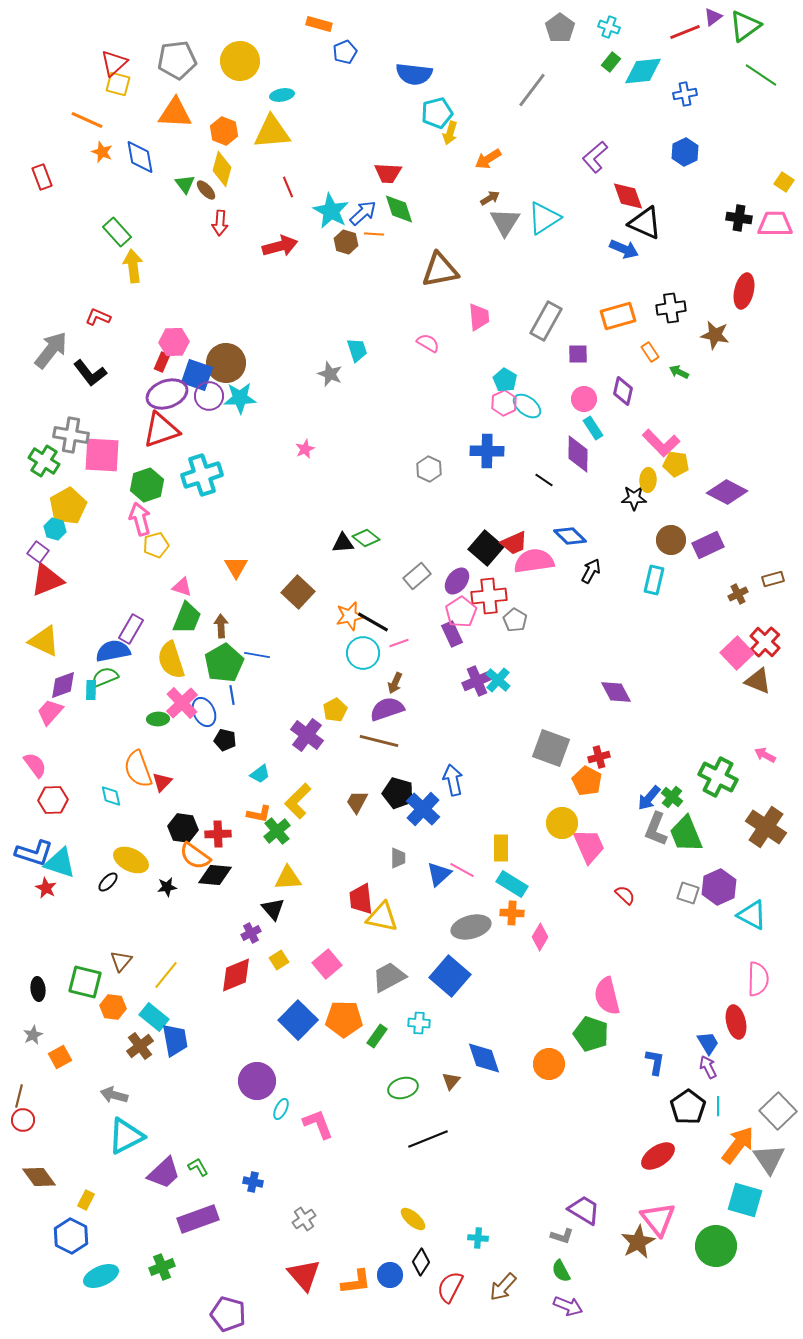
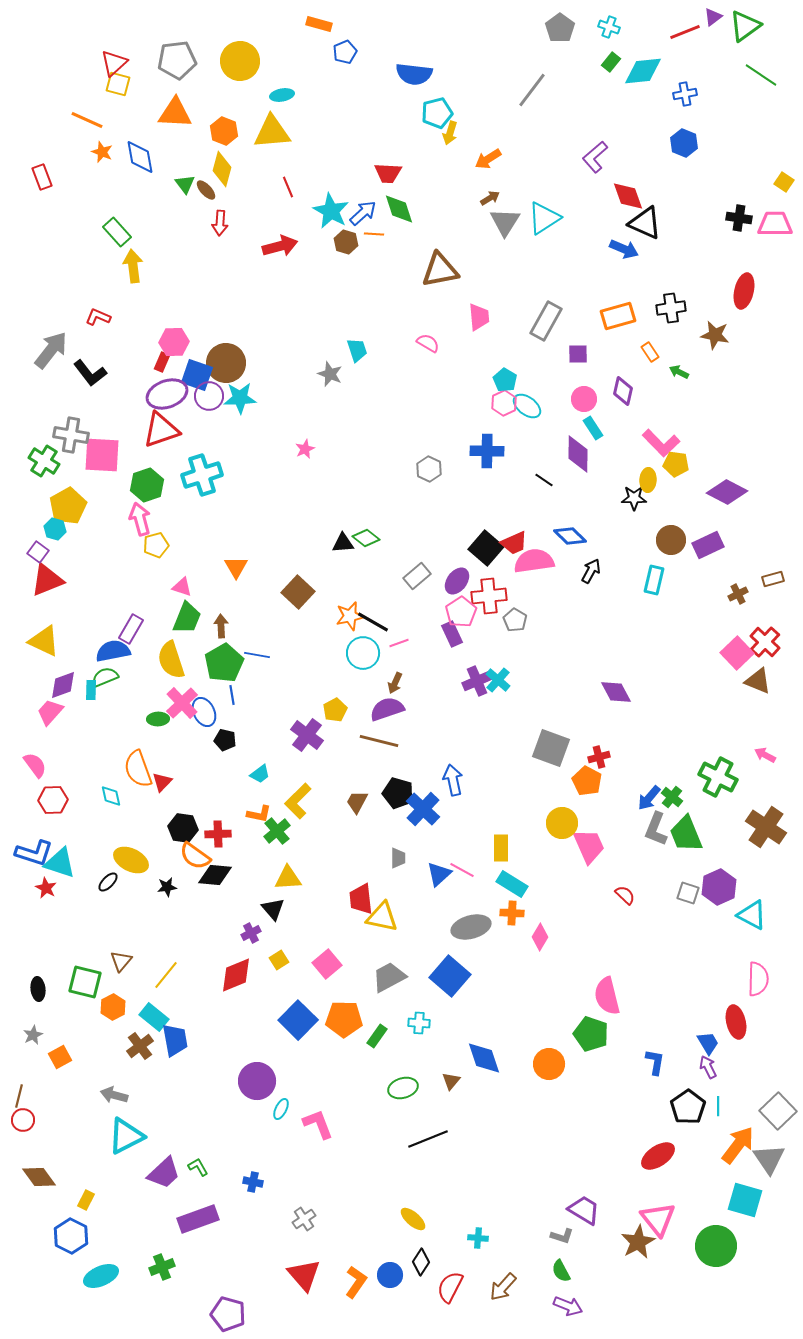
blue hexagon at (685, 152): moved 1 px left, 9 px up; rotated 12 degrees counterclockwise
orange hexagon at (113, 1007): rotated 25 degrees clockwise
orange L-shape at (356, 1282): rotated 48 degrees counterclockwise
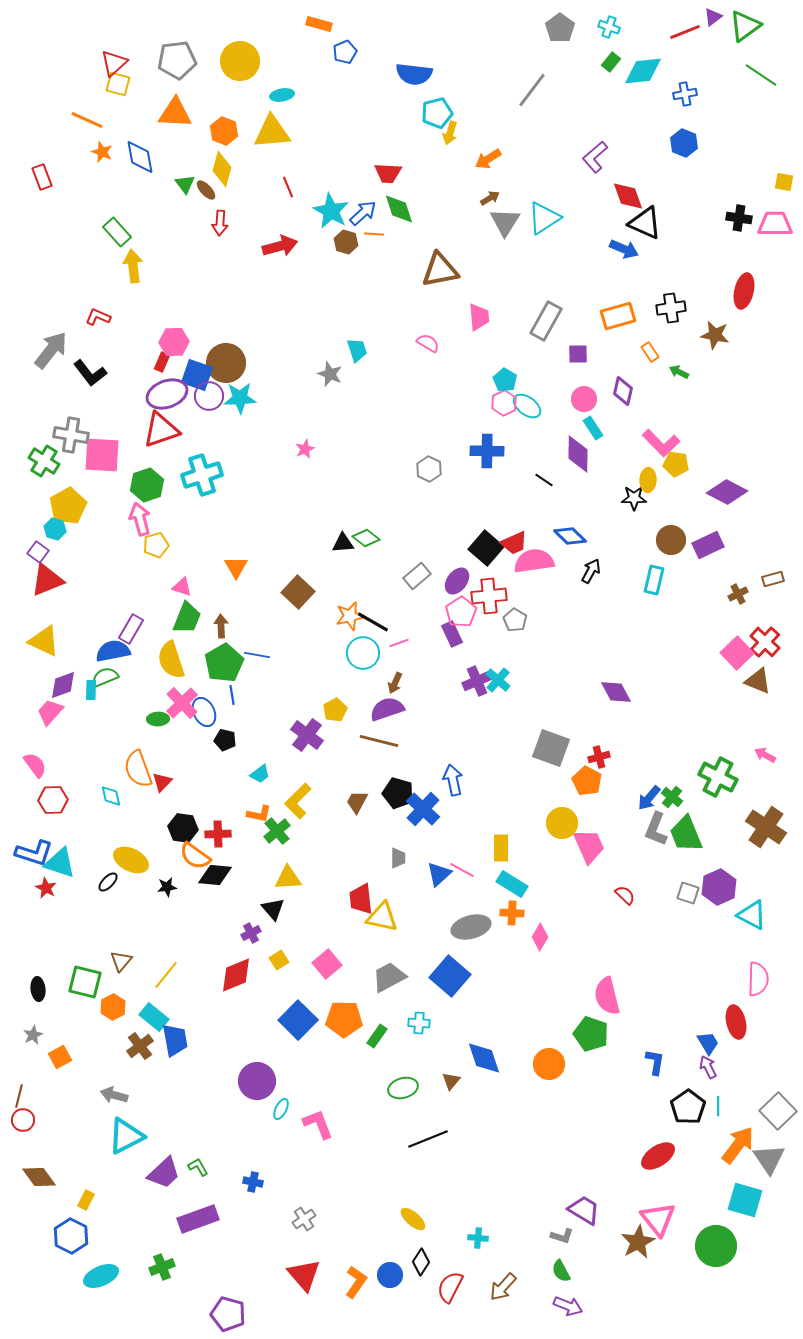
yellow square at (784, 182): rotated 24 degrees counterclockwise
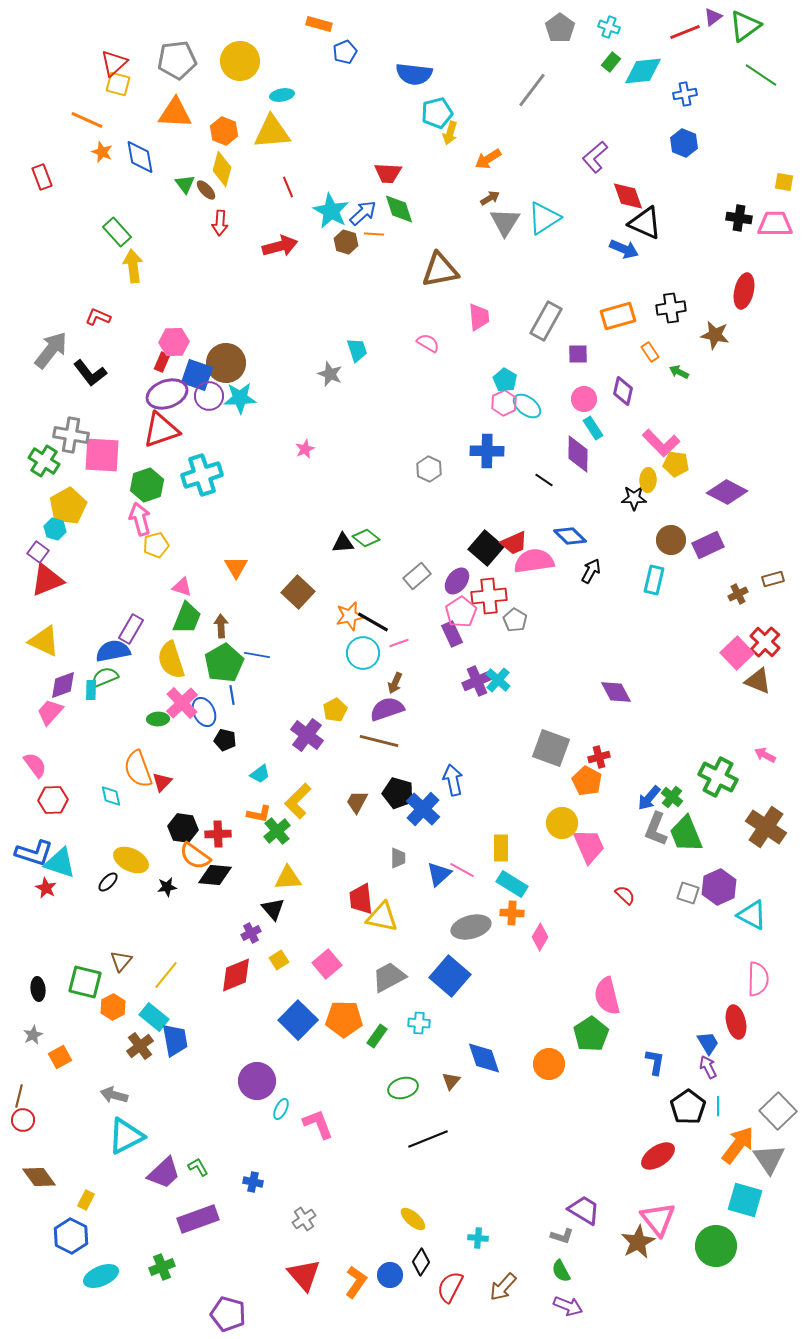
green pentagon at (591, 1034): rotated 20 degrees clockwise
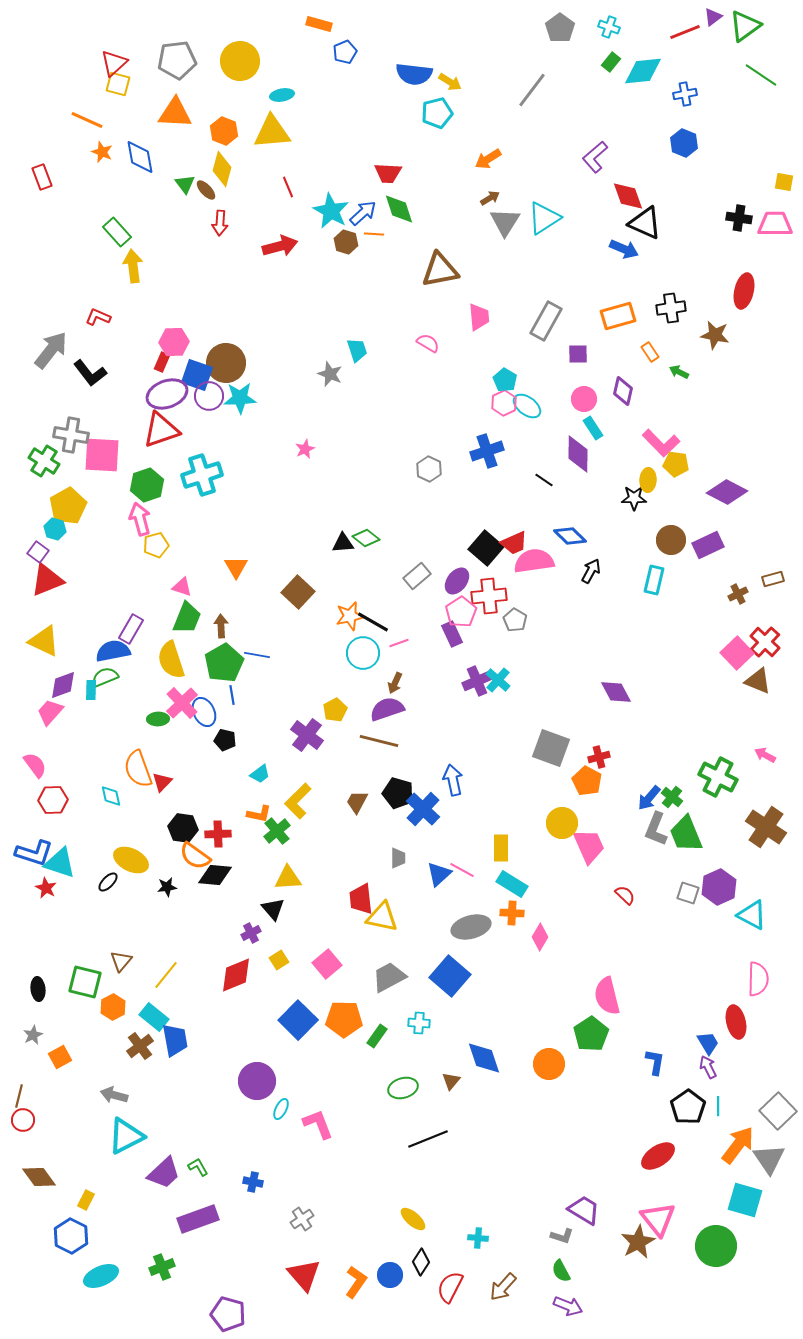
yellow arrow at (450, 133): moved 51 px up; rotated 75 degrees counterclockwise
blue cross at (487, 451): rotated 20 degrees counterclockwise
gray cross at (304, 1219): moved 2 px left
